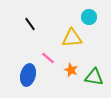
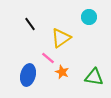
yellow triangle: moved 11 px left; rotated 30 degrees counterclockwise
orange star: moved 9 px left, 2 px down
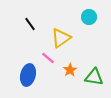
orange star: moved 8 px right, 2 px up; rotated 16 degrees clockwise
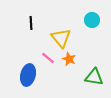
cyan circle: moved 3 px right, 3 px down
black line: moved 1 px right, 1 px up; rotated 32 degrees clockwise
yellow triangle: rotated 35 degrees counterclockwise
orange star: moved 1 px left, 11 px up; rotated 16 degrees counterclockwise
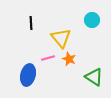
pink line: rotated 56 degrees counterclockwise
green triangle: rotated 24 degrees clockwise
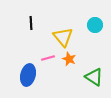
cyan circle: moved 3 px right, 5 px down
yellow triangle: moved 2 px right, 1 px up
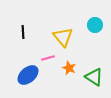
black line: moved 8 px left, 9 px down
orange star: moved 9 px down
blue ellipse: rotated 35 degrees clockwise
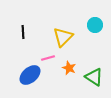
yellow triangle: rotated 25 degrees clockwise
blue ellipse: moved 2 px right
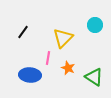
black line: rotated 40 degrees clockwise
yellow triangle: moved 1 px down
pink line: rotated 64 degrees counterclockwise
orange star: moved 1 px left
blue ellipse: rotated 45 degrees clockwise
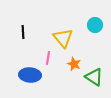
black line: rotated 40 degrees counterclockwise
yellow triangle: rotated 25 degrees counterclockwise
orange star: moved 6 px right, 4 px up
